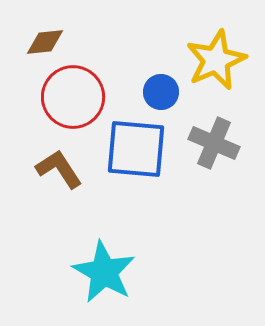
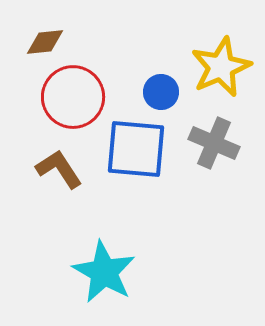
yellow star: moved 5 px right, 7 px down
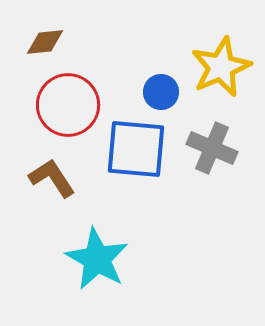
red circle: moved 5 px left, 8 px down
gray cross: moved 2 px left, 5 px down
brown L-shape: moved 7 px left, 9 px down
cyan star: moved 7 px left, 13 px up
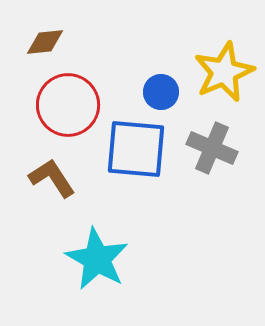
yellow star: moved 3 px right, 5 px down
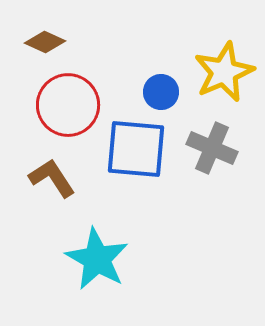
brown diamond: rotated 30 degrees clockwise
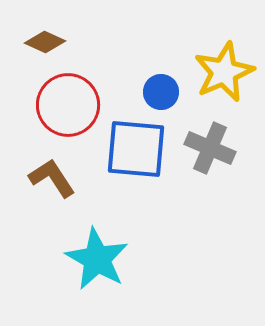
gray cross: moved 2 px left
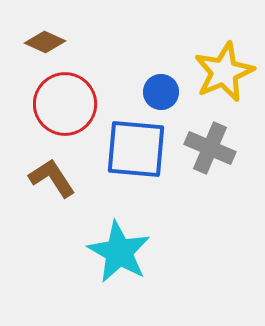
red circle: moved 3 px left, 1 px up
cyan star: moved 22 px right, 7 px up
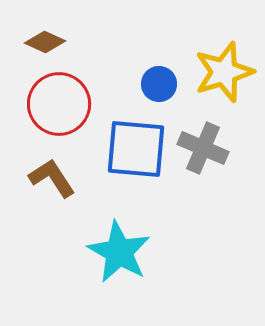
yellow star: rotated 6 degrees clockwise
blue circle: moved 2 px left, 8 px up
red circle: moved 6 px left
gray cross: moved 7 px left
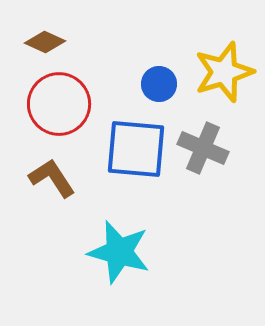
cyan star: rotated 14 degrees counterclockwise
